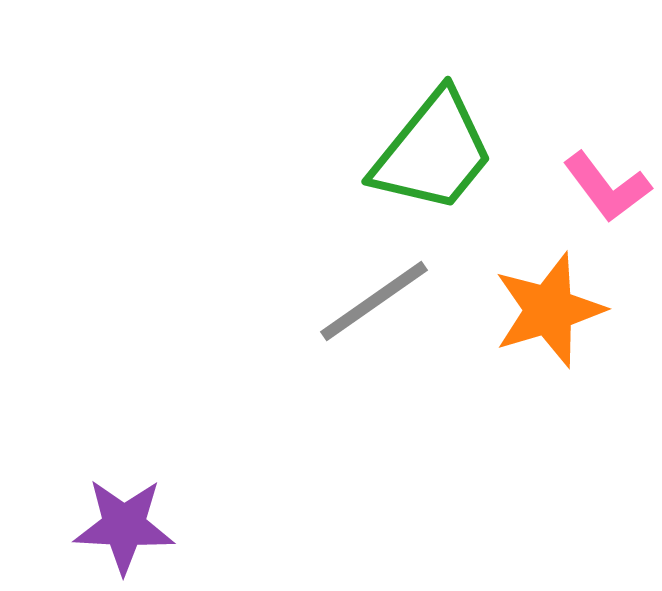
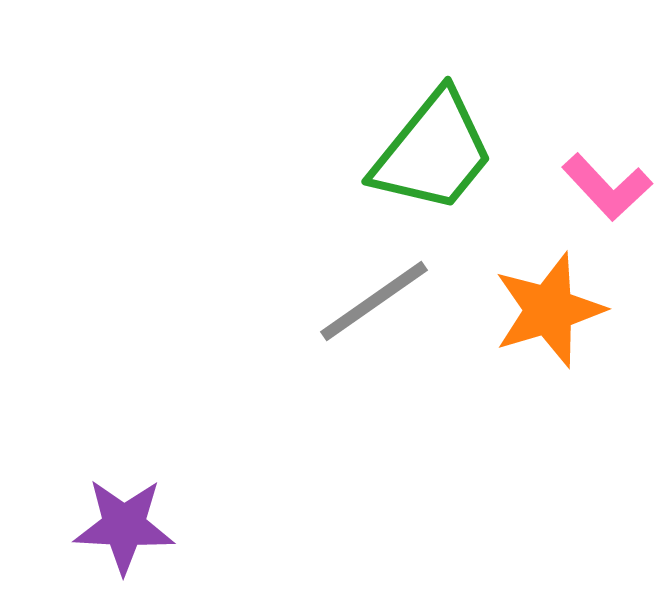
pink L-shape: rotated 6 degrees counterclockwise
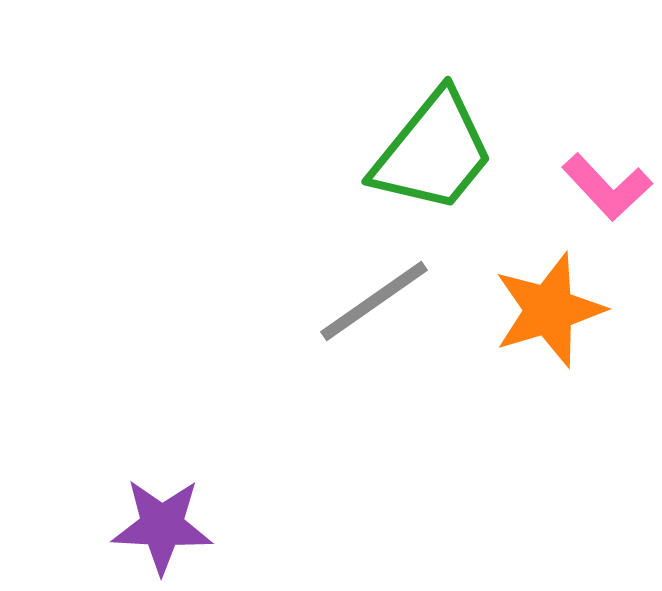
purple star: moved 38 px right
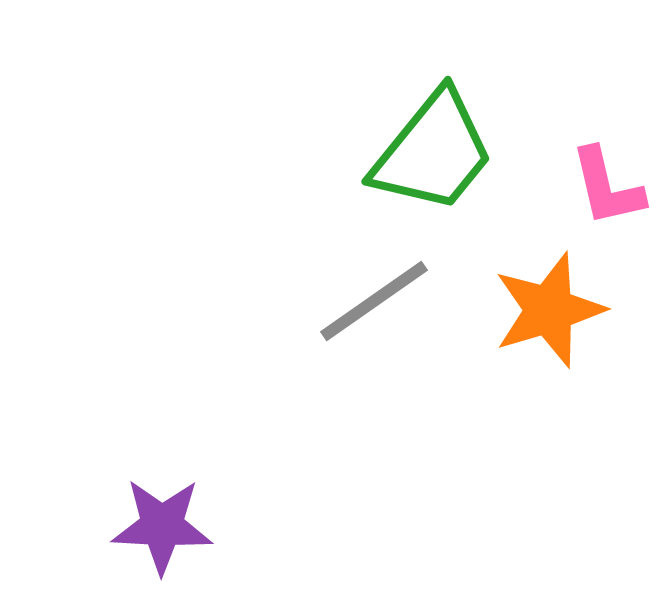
pink L-shape: rotated 30 degrees clockwise
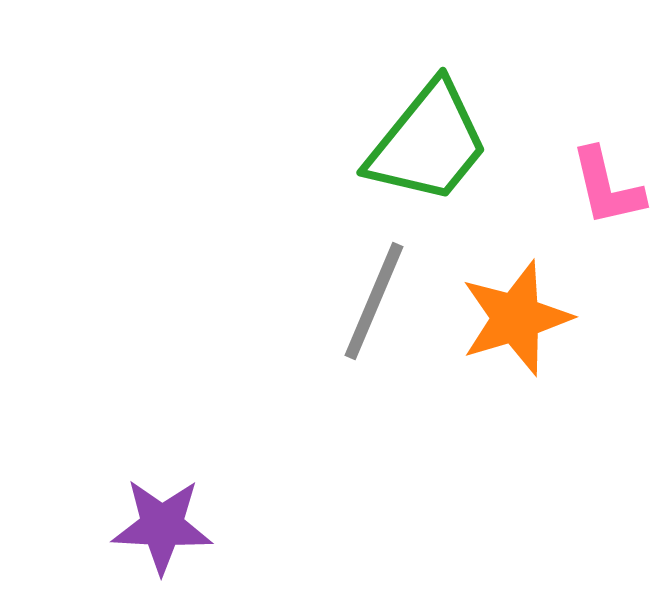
green trapezoid: moved 5 px left, 9 px up
gray line: rotated 32 degrees counterclockwise
orange star: moved 33 px left, 8 px down
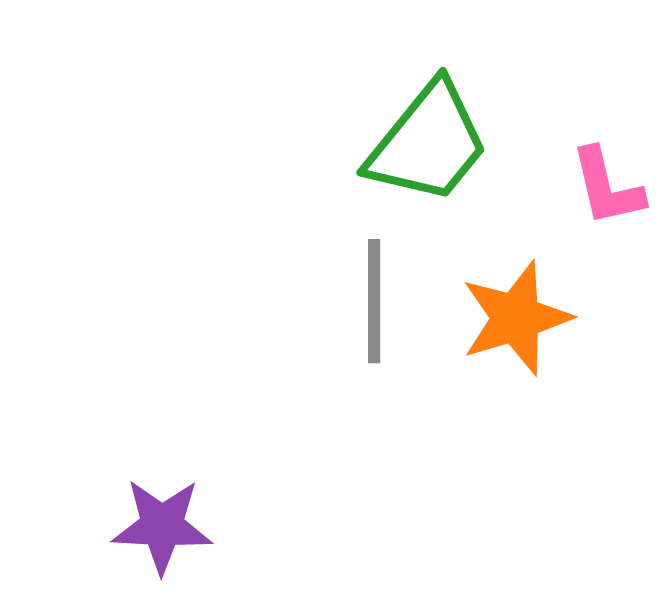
gray line: rotated 23 degrees counterclockwise
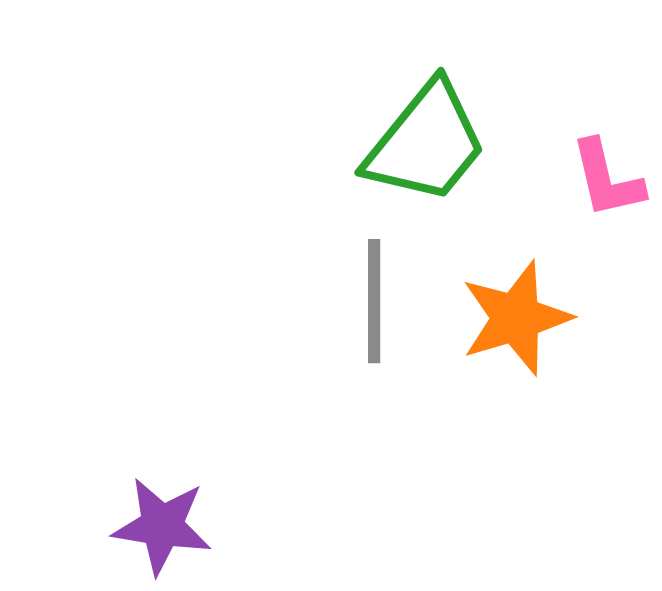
green trapezoid: moved 2 px left
pink L-shape: moved 8 px up
purple star: rotated 6 degrees clockwise
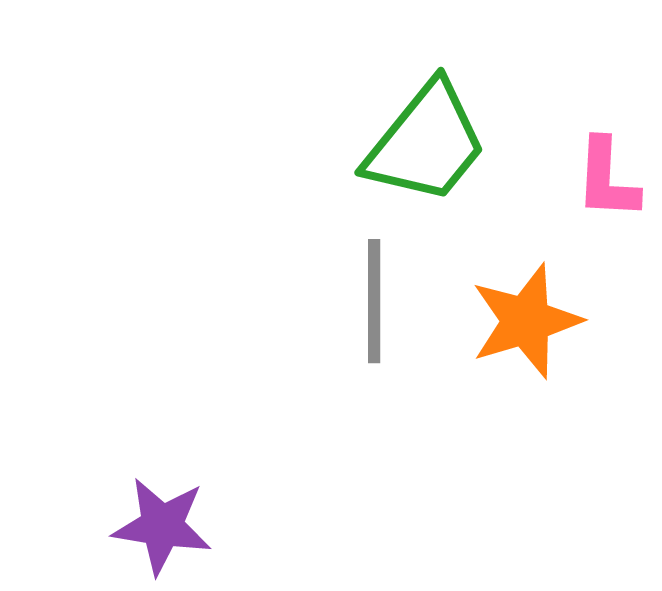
pink L-shape: rotated 16 degrees clockwise
orange star: moved 10 px right, 3 px down
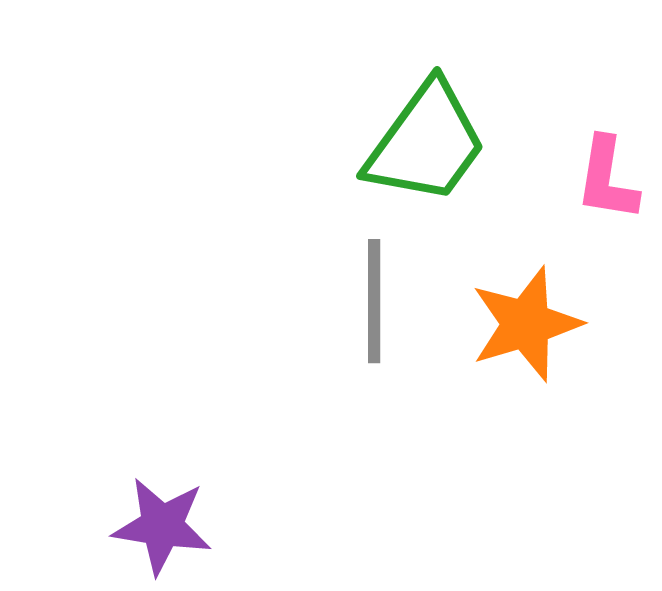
green trapezoid: rotated 3 degrees counterclockwise
pink L-shape: rotated 6 degrees clockwise
orange star: moved 3 px down
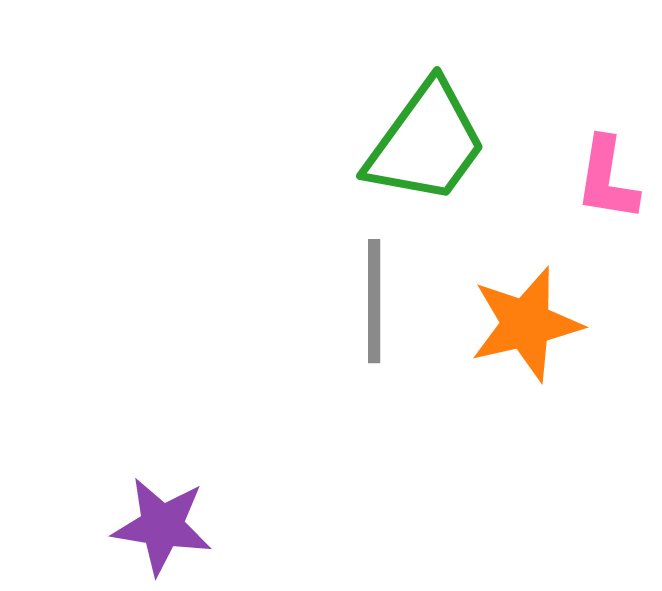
orange star: rotated 4 degrees clockwise
